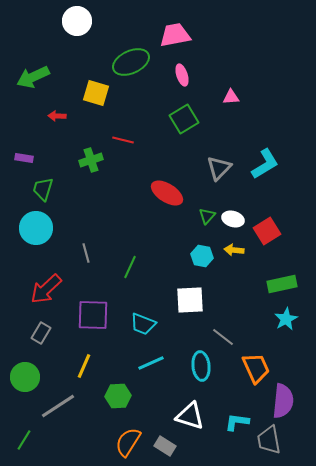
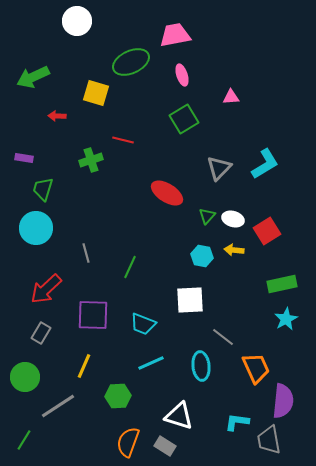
white triangle at (190, 416): moved 11 px left
orange semicircle at (128, 442): rotated 12 degrees counterclockwise
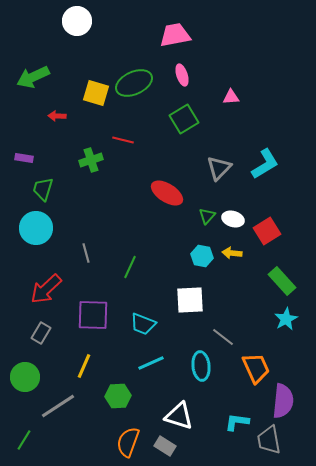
green ellipse at (131, 62): moved 3 px right, 21 px down
yellow arrow at (234, 250): moved 2 px left, 3 px down
green rectangle at (282, 284): moved 3 px up; rotated 60 degrees clockwise
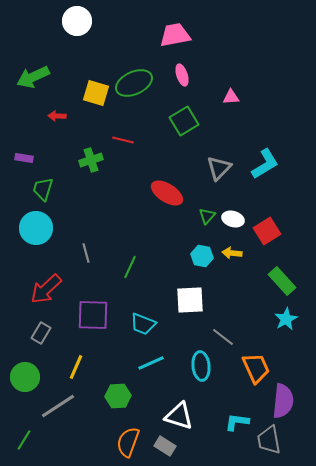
green square at (184, 119): moved 2 px down
yellow line at (84, 366): moved 8 px left, 1 px down
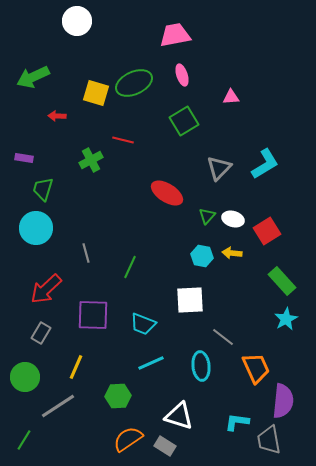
green cross at (91, 160): rotated 10 degrees counterclockwise
orange semicircle at (128, 442): moved 3 px up; rotated 36 degrees clockwise
